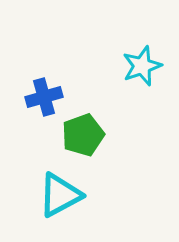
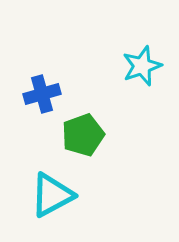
blue cross: moved 2 px left, 3 px up
cyan triangle: moved 8 px left
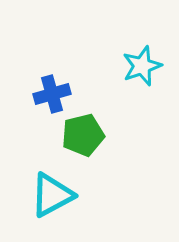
blue cross: moved 10 px right
green pentagon: rotated 6 degrees clockwise
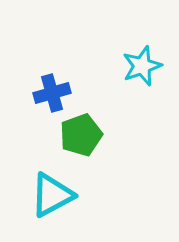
blue cross: moved 1 px up
green pentagon: moved 2 px left; rotated 6 degrees counterclockwise
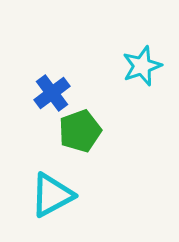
blue cross: rotated 21 degrees counterclockwise
green pentagon: moved 1 px left, 4 px up
